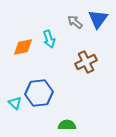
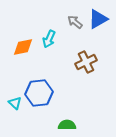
blue triangle: rotated 25 degrees clockwise
cyan arrow: rotated 42 degrees clockwise
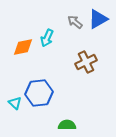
cyan arrow: moved 2 px left, 1 px up
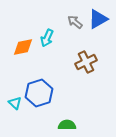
blue hexagon: rotated 12 degrees counterclockwise
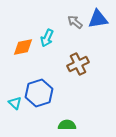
blue triangle: rotated 20 degrees clockwise
brown cross: moved 8 px left, 2 px down
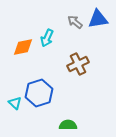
green semicircle: moved 1 px right
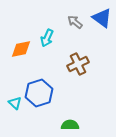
blue triangle: moved 4 px right, 1 px up; rotated 45 degrees clockwise
orange diamond: moved 2 px left, 2 px down
green semicircle: moved 2 px right
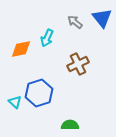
blue triangle: rotated 15 degrees clockwise
cyan triangle: moved 1 px up
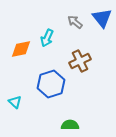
brown cross: moved 2 px right, 3 px up
blue hexagon: moved 12 px right, 9 px up
